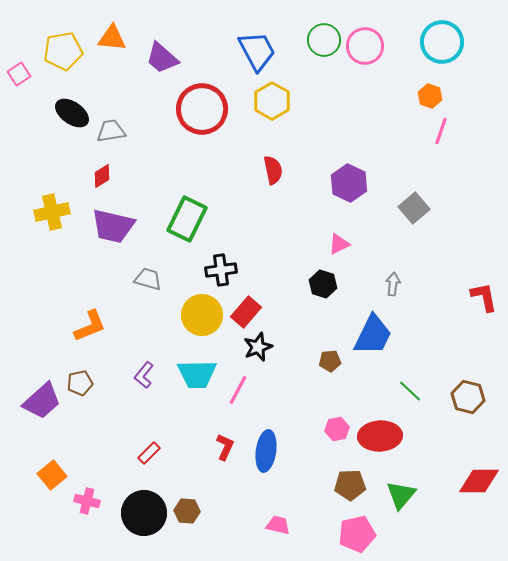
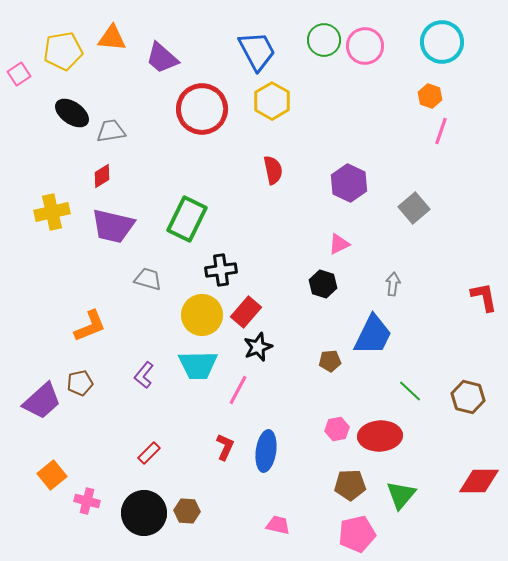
cyan trapezoid at (197, 374): moved 1 px right, 9 px up
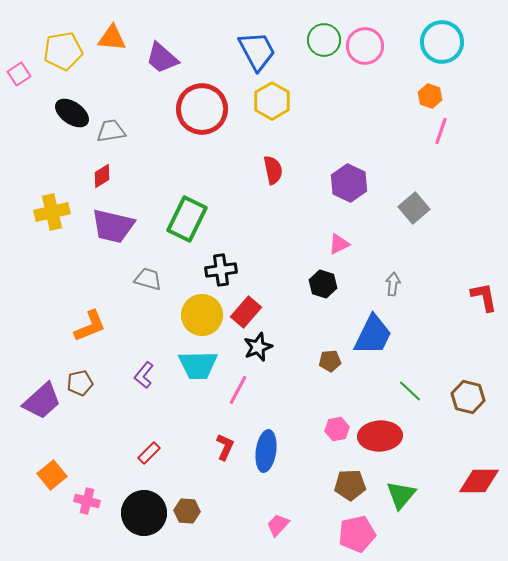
pink trapezoid at (278, 525): rotated 60 degrees counterclockwise
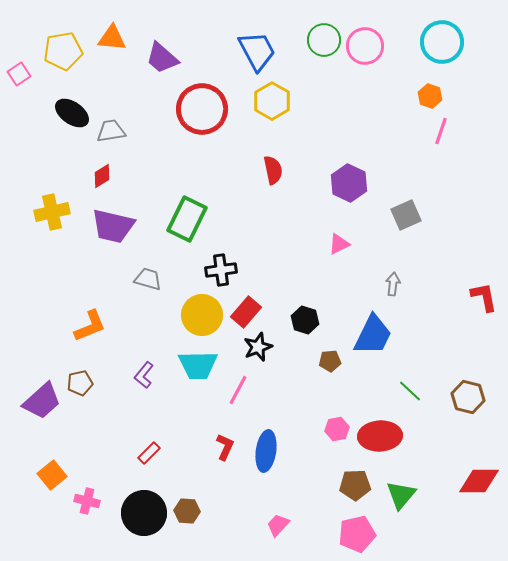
gray square at (414, 208): moved 8 px left, 7 px down; rotated 16 degrees clockwise
black hexagon at (323, 284): moved 18 px left, 36 px down
brown pentagon at (350, 485): moved 5 px right
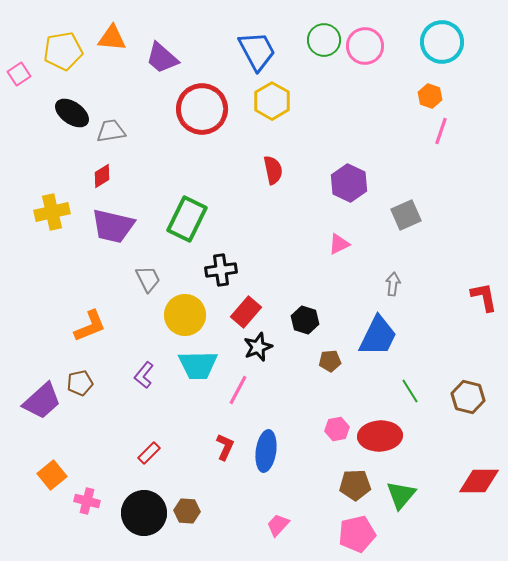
gray trapezoid at (148, 279): rotated 48 degrees clockwise
yellow circle at (202, 315): moved 17 px left
blue trapezoid at (373, 335): moved 5 px right, 1 px down
green line at (410, 391): rotated 15 degrees clockwise
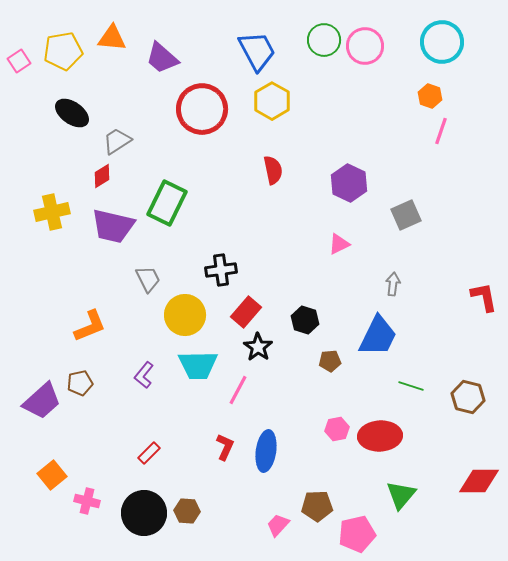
pink square at (19, 74): moved 13 px up
gray trapezoid at (111, 131): moved 6 px right, 10 px down; rotated 24 degrees counterclockwise
green rectangle at (187, 219): moved 20 px left, 16 px up
black star at (258, 347): rotated 16 degrees counterclockwise
green line at (410, 391): moved 1 px right, 5 px up; rotated 40 degrees counterclockwise
brown pentagon at (355, 485): moved 38 px left, 21 px down
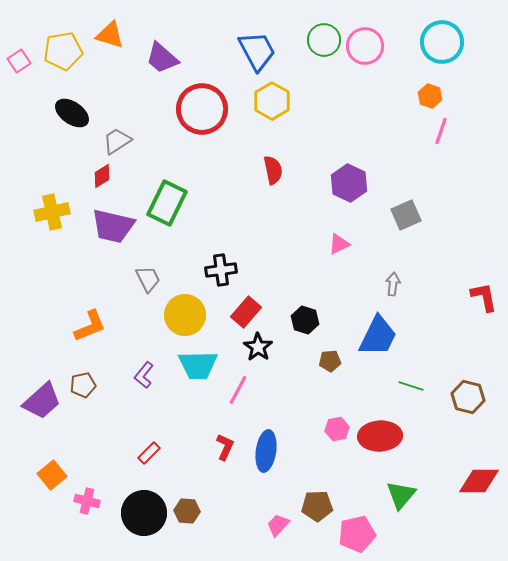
orange triangle at (112, 38): moved 2 px left, 3 px up; rotated 12 degrees clockwise
brown pentagon at (80, 383): moved 3 px right, 2 px down
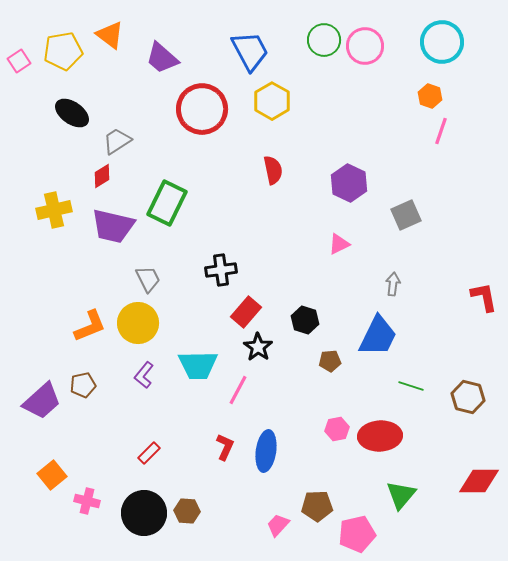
orange triangle at (110, 35): rotated 20 degrees clockwise
blue trapezoid at (257, 51): moved 7 px left
yellow cross at (52, 212): moved 2 px right, 2 px up
yellow circle at (185, 315): moved 47 px left, 8 px down
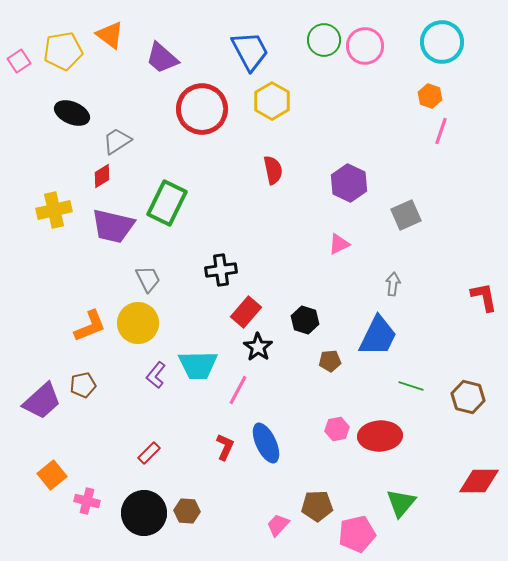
black ellipse at (72, 113): rotated 12 degrees counterclockwise
purple L-shape at (144, 375): moved 12 px right
blue ellipse at (266, 451): moved 8 px up; rotated 33 degrees counterclockwise
green triangle at (401, 495): moved 8 px down
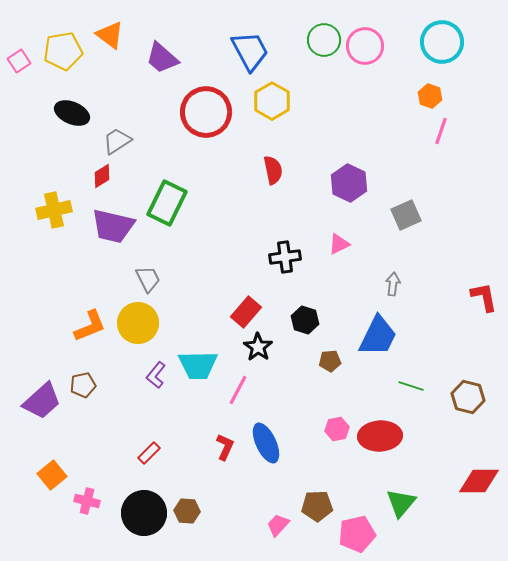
red circle at (202, 109): moved 4 px right, 3 px down
black cross at (221, 270): moved 64 px right, 13 px up
